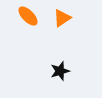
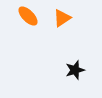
black star: moved 15 px right, 1 px up
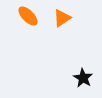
black star: moved 8 px right, 8 px down; rotated 24 degrees counterclockwise
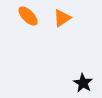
black star: moved 5 px down
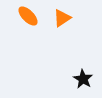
black star: moved 4 px up
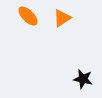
black star: rotated 18 degrees counterclockwise
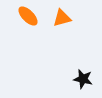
orange triangle: rotated 18 degrees clockwise
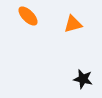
orange triangle: moved 11 px right, 6 px down
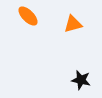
black star: moved 2 px left, 1 px down
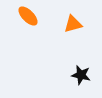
black star: moved 5 px up
